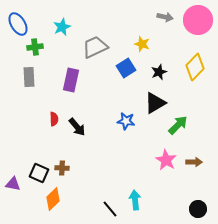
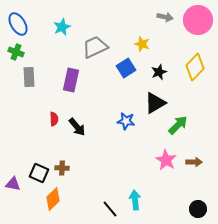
green cross: moved 19 px left, 5 px down; rotated 28 degrees clockwise
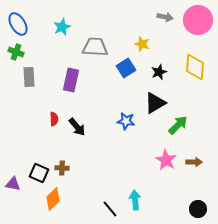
gray trapezoid: rotated 28 degrees clockwise
yellow diamond: rotated 40 degrees counterclockwise
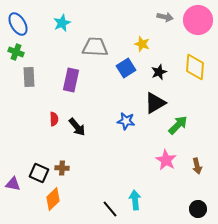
cyan star: moved 4 px up
brown arrow: moved 3 px right, 4 px down; rotated 77 degrees clockwise
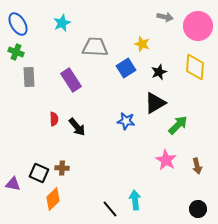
pink circle: moved 6 px down
purple rectangle: rotated 45 degrees counterclockwise
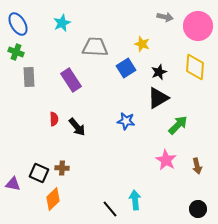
black triangle: moved 3 px right, 5 px up
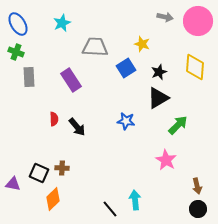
pink circle: moved 5 px up
brown arrow: moved 20 px down
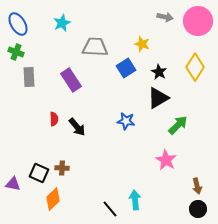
yellow diamond: rotated 28 degrees clockwise
black star: rotated 21 degrees counterclockwise
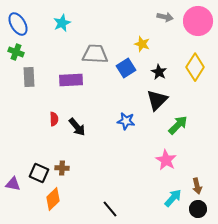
gray trapezoid: moved 7 px down
purple rectangle: rotated 60 degrees counterclockwise
black triangle: moved 1 px left, 2 px down; rotated 15 degrees counterclockwise
cyan arrow: moved 38 px right, 2 px up; rotated 48 degrees clockwise
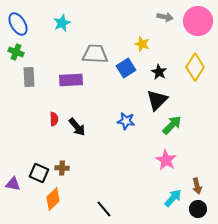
green arrow: moved 6 px left
black line: moved 6 px left
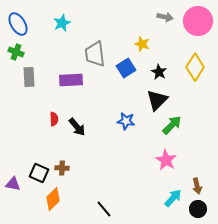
gray trapezoid: rotated 100 degrees counterclockwise
